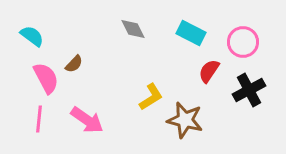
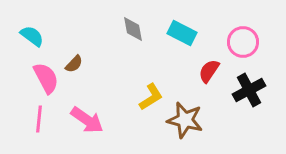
gray diamond: rotated 16 degrees clockwise
cyan rectangle: moved 9 px left
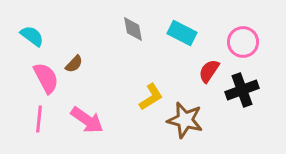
black cross: moved 7 px left; rotated 8 degrees clockwise
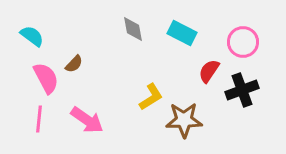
brown star: moved 1 px left; rotated 15 degrees counterclockwise
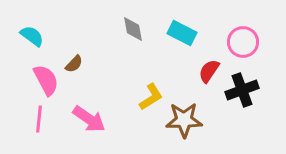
pink semicircle: moved 2 px down
pink arrow: moved 2 px right, 1 px up
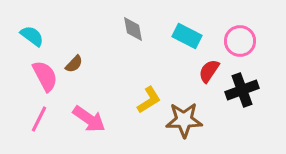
cyan rectangle: moved 5 px right, 3 px down
pink circle: moved 3 px left, 1 px up
pink semicircle: moved 1 px left, 4 px up
yellow L-shape: moved 2 px left, 3 px down
pink line: rotated 20 degrees clockwise
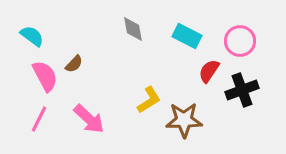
pink arrow: rotated 8 degrees clockwise
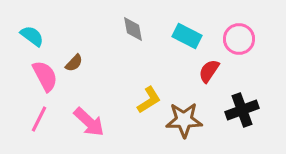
pink circle: moved 1 px left, 2 px up
brown semicircle: moved 1 px up
black cross: moved 20 px down
pink arrow: moved 3 px down
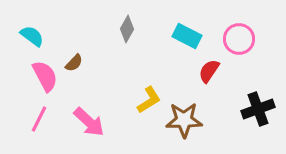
gray diamond: moved 6 px left; rotated 40 degrees clockwise
black cross: moved 16 px right, 1 px up
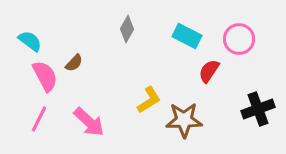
cyan semicircle: moved 2 px left, 5 px down
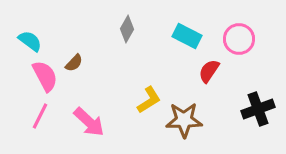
pink line: moved 1 px right, 3 px up
